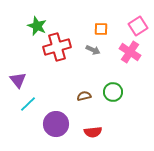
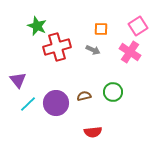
purple circle: moved 21 px up
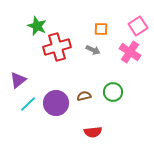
purple triangle: rotated 30 degrees clockwise
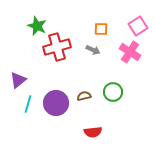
cyan line: rotated 30 degrees counterclockwise
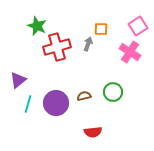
gray arrow: moved 5 px left, 6 px up; rotated 96 degrees counterclockwise
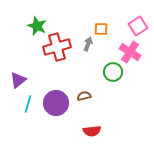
green circle: moved 20 px up
red semicircle: moved 1 px left, 1 px up
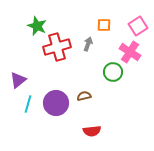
orange square: moved 3 px right, 4 px up
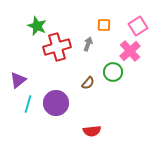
pink cross: moved 1 px up; rotated 15 degrees clockwise
brown semicircle: moved 4 px right, 13 px up; rotated 144 degrees clockwise
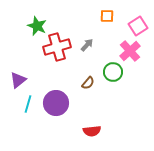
orange square: moved 3 px right, 9 px up
gray arrow: moved 1 px left, 1 px down; rotated 24 degrees clockwise
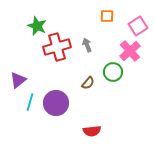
gray arrow: rotated 64 degrees counterclockwise
cyan line: moved 2 px right, 2 px up
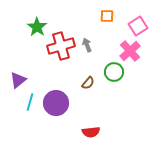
green star: moved 1 px down; rotated 12 degrees clockwise
red cross: moved 4 px right, 1 px up
green circle: moved 1 px right
red semicircle: moved 1 px left, 1 px down
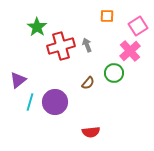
green circle: moved 1 px down
purple circle: moved 1 px left, 1 px up
